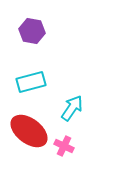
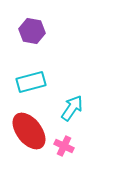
red ellipse: rotated 15 degrees clockwise
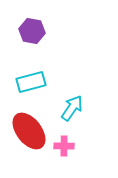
pink cross: rotated 24 degrees counterclockwise
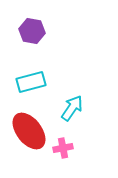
pink cross: moved 1 px left, 2 px down; rotated 12 degrees counterclockwise
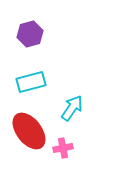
purple hexagon: moved 2 px left, 3 px down; rotated 25 degrees counterclockwise
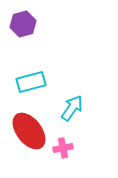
purple hexagon: moved 7 px left, 10 px up
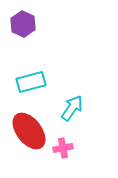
purple hexagon: rotated 20 degrees counterclockwise
